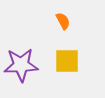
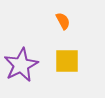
purple star: rotated 24 degrees counterclockwise
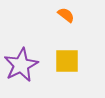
orange semicircle: moved 3 px right, 6 px up; rotated 24 degrees counterclockwise
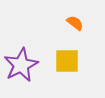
orange semicircle: moved 9 px right, 8 px down
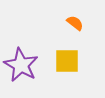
purple star: rotated 16 degrees counterclockwise
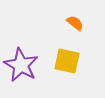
yellow square: rotated 12 degrees clockwise
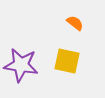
purple star: rotated 20 degrees counterclockwise
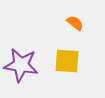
yellow square: rotated 8 degrees counterclockwise
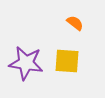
purple star: moved 5 px right, 2 px up
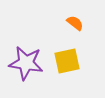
yellow square: rotated 16 degrees counterclockwise
